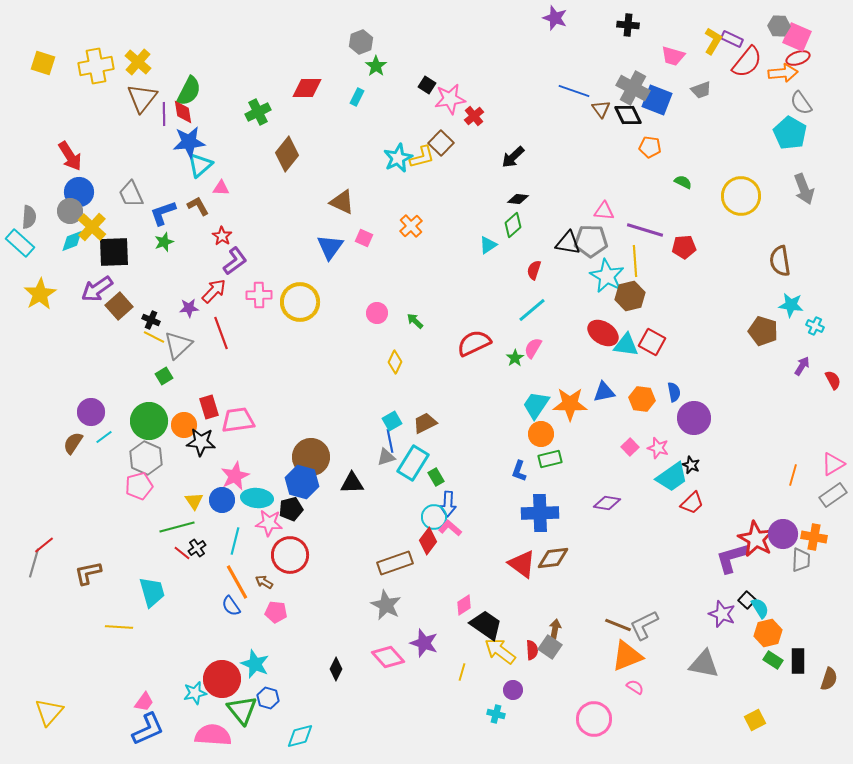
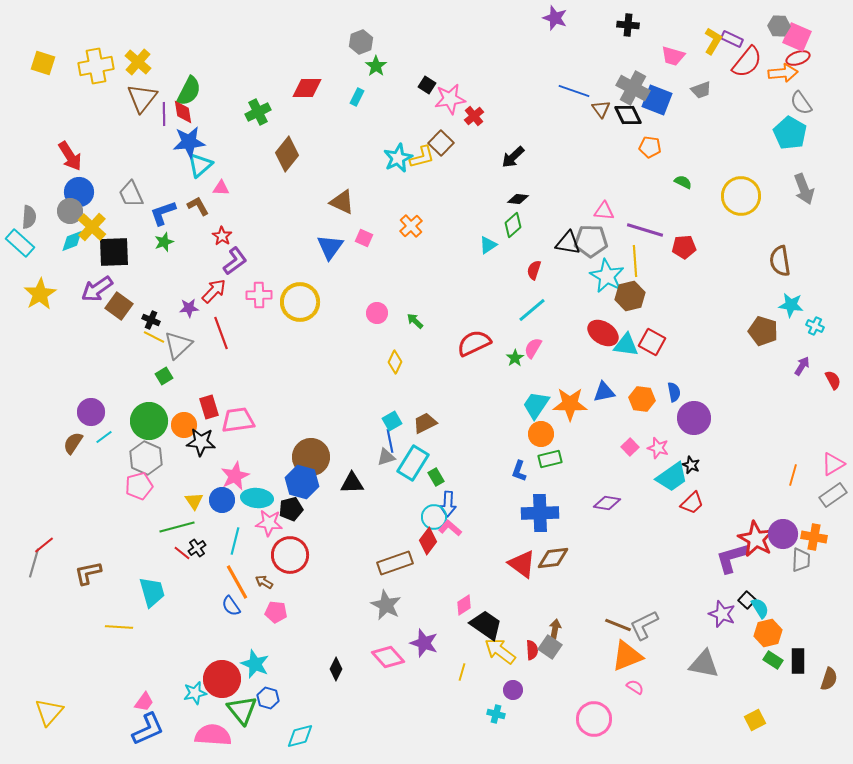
brown square at (119, 306): rotated 12 degrees counterclockwise
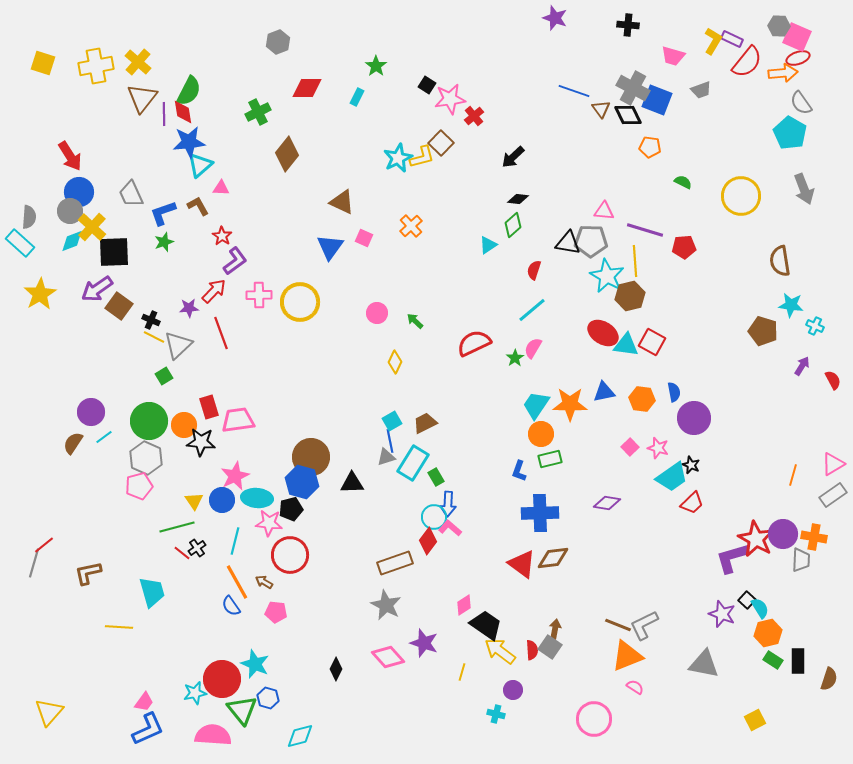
gray hexagon at (361, 42): moved 83 px left
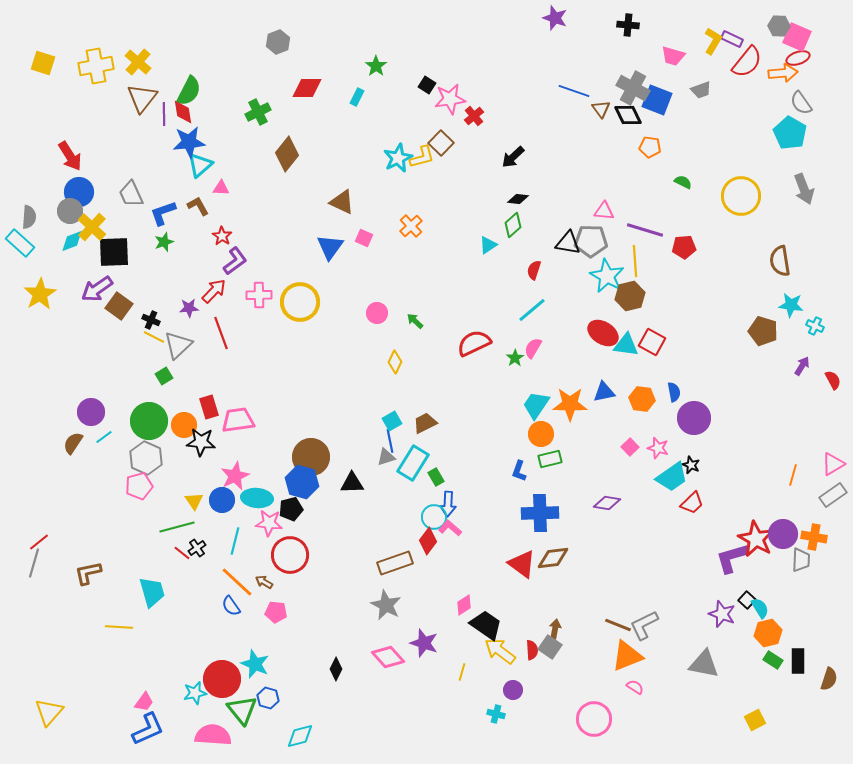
red line at (44, 545): moved 5 px left, 3 px up
orange line at (237, 582): rotated 18 degrees counterclockwise
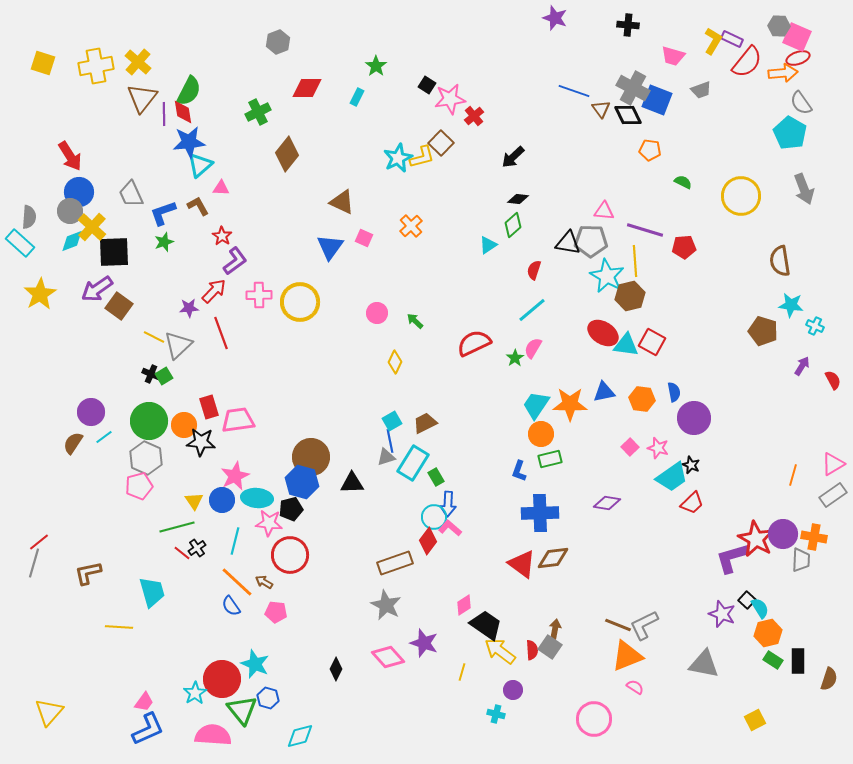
orange pentagon at (650, 147): moved 3 px down
black cross at (151, 320): moved 54 px down
cyan star at (195, 693): rotated 20 degrees counterclockwise
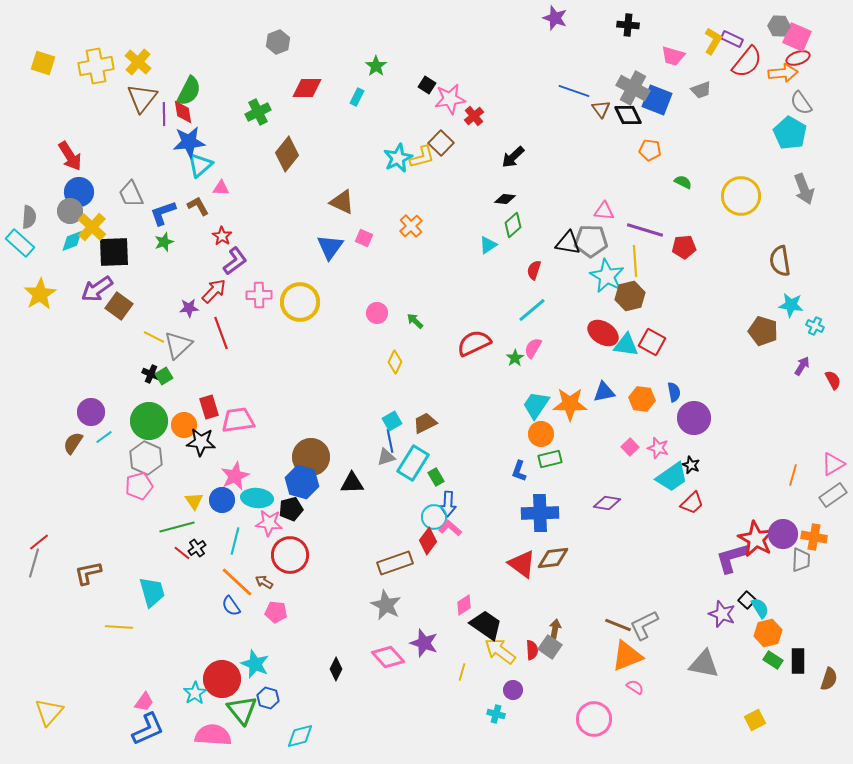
black diamond at (518, 199): moved 13 px left
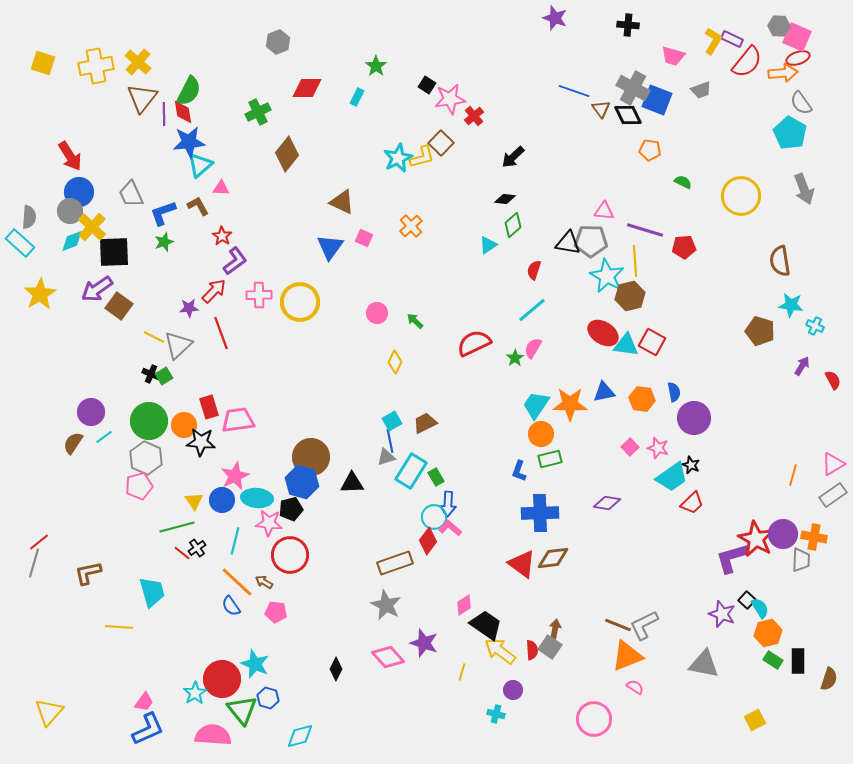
brown pentagon at (763, 331): moved 3 px left
cyan rectangle at (413, 463): moved 2 px left, 8 px down
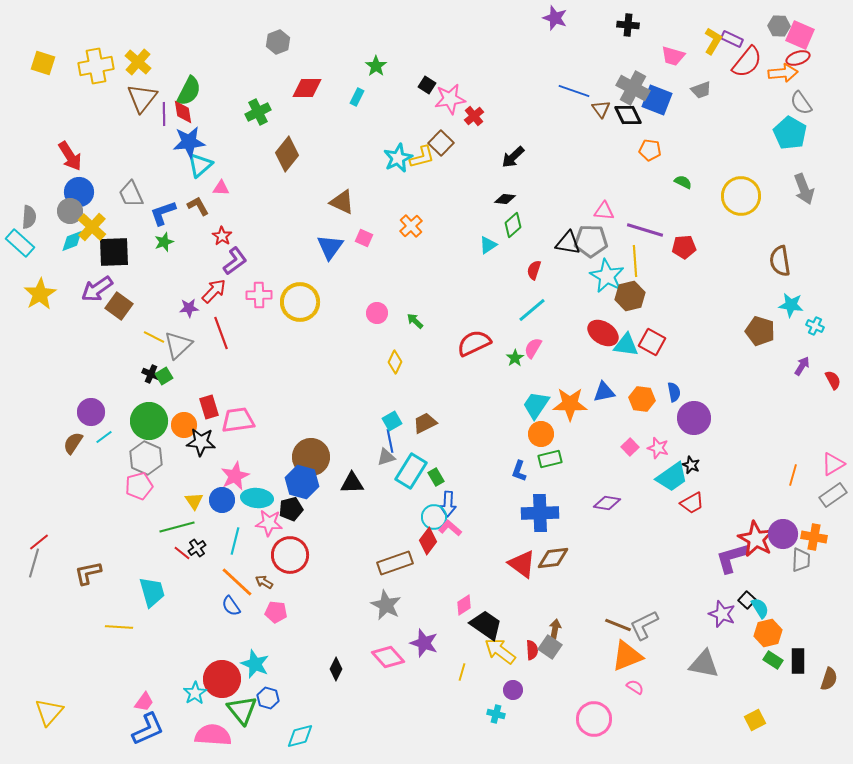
pink square at (797, 37): moved 3 px right, 2 px up
red trapezoid at (692, 503): rotated 15 degrees clockwise
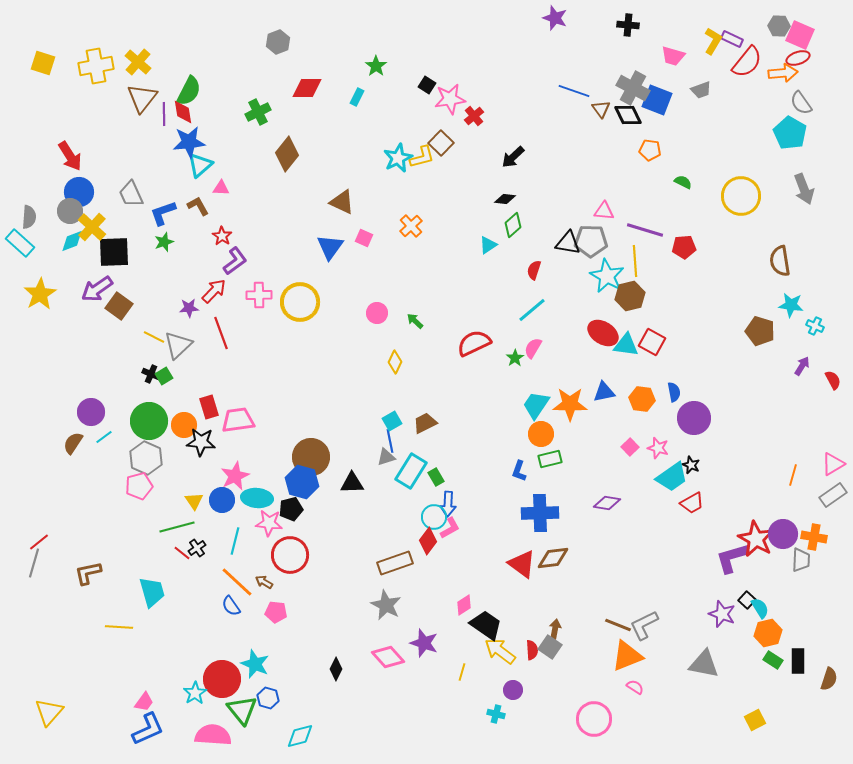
pink L-shape at (450, 528): rotated 110 degrees clockwise
